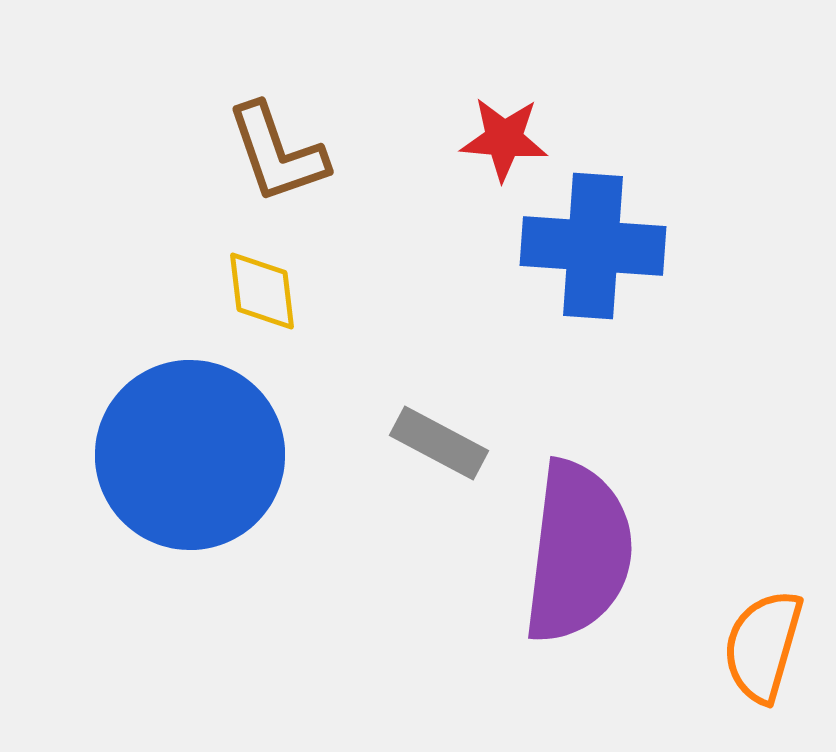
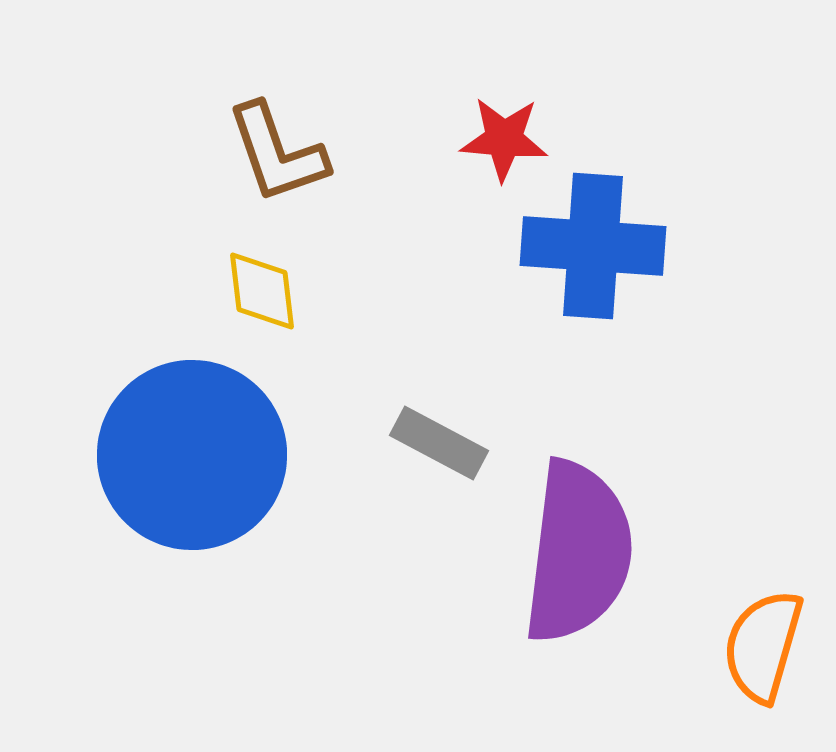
blue circle: moved 2 px right
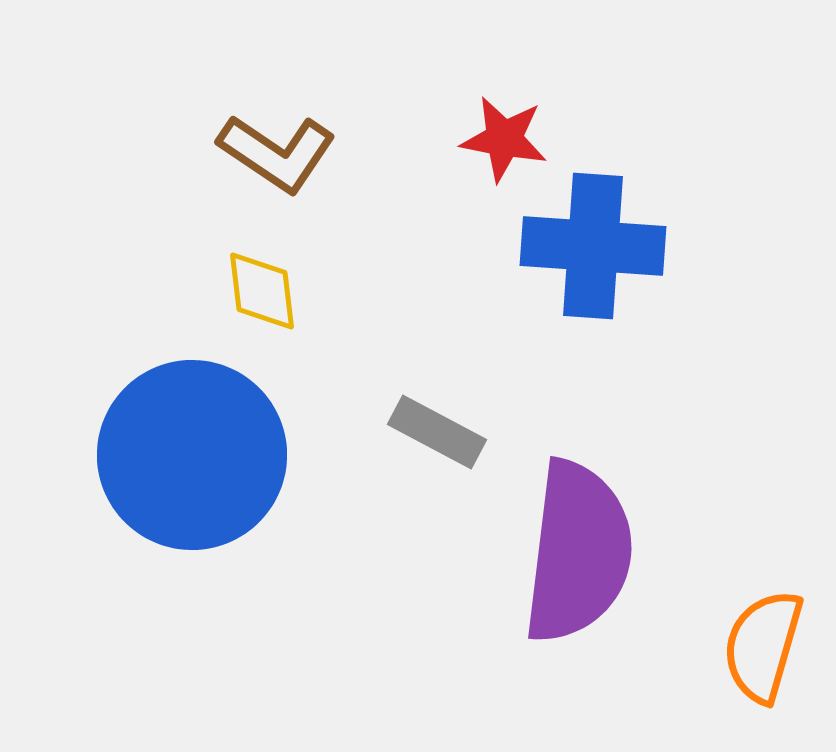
red star: rotated 6 degrees clockwise
brown L-shape: rotated 37 degrees counterclockwise
gray rectangle: moved 2 px left, 11 px up
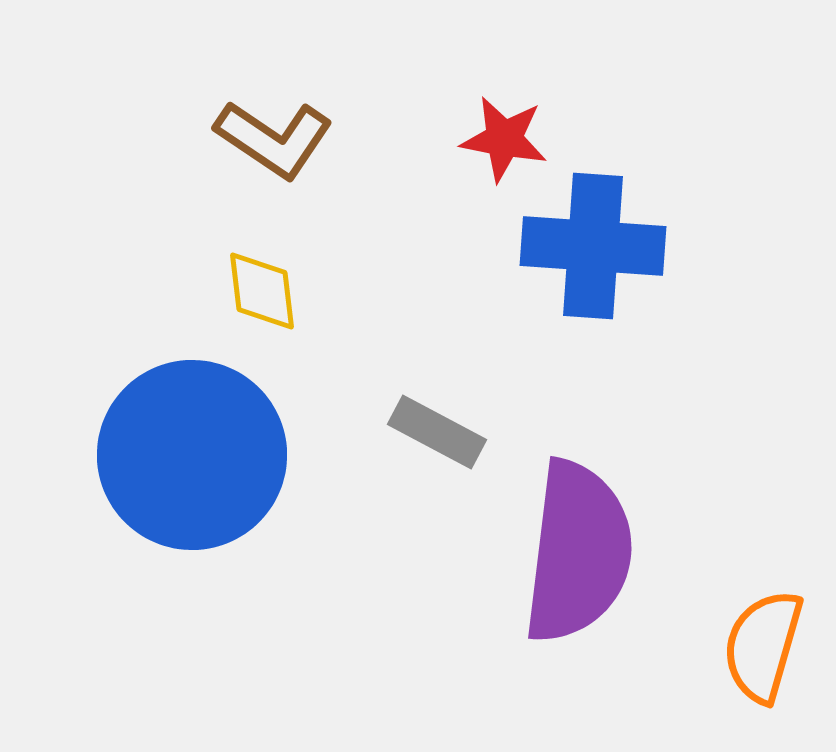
brown L-shape: moved 3 px left, 14 px up
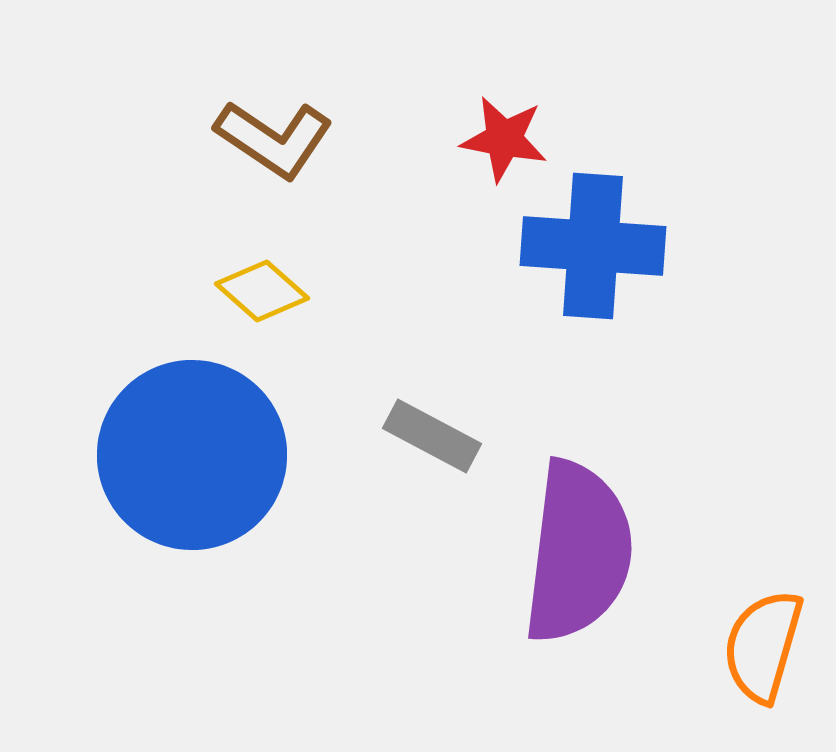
yellow diamond: rotated 42 degrees counterclockwise
gray rectangle: moved 5 px left, 4 px down
